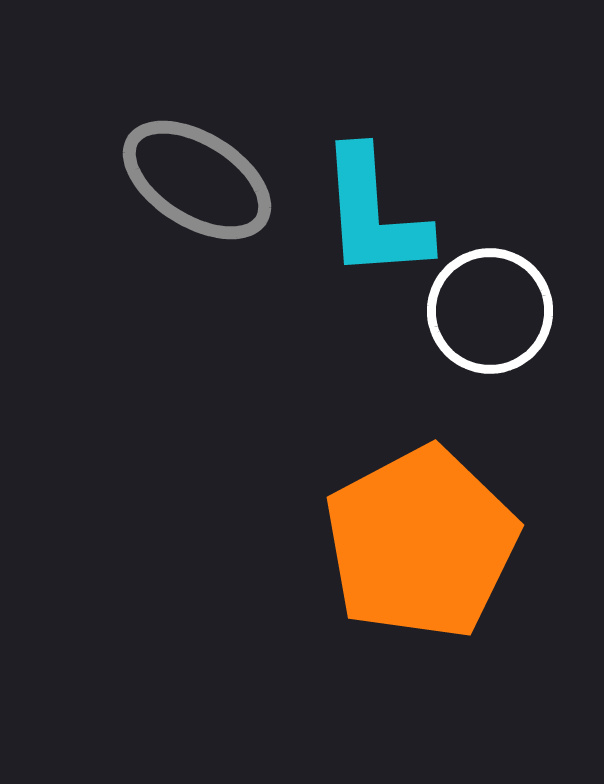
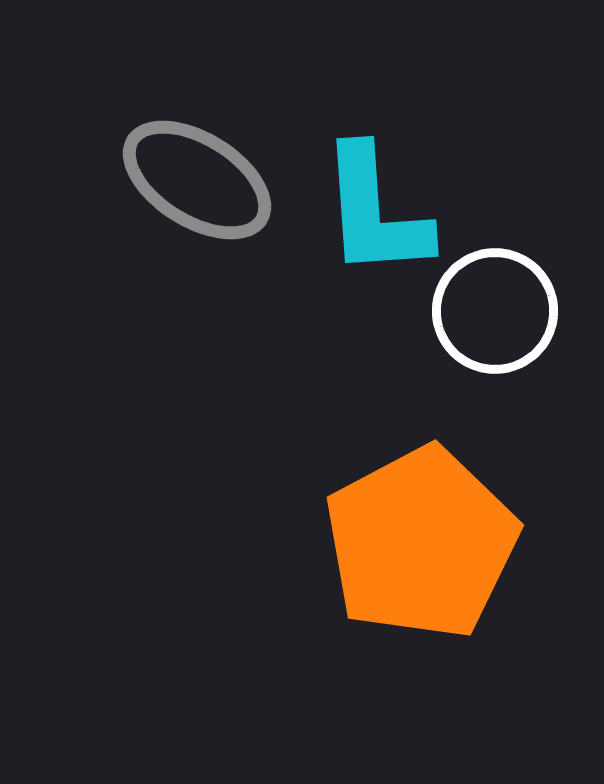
cyan L-shape: moved 1 px right, 2 px up
white circle: moved 5 px right
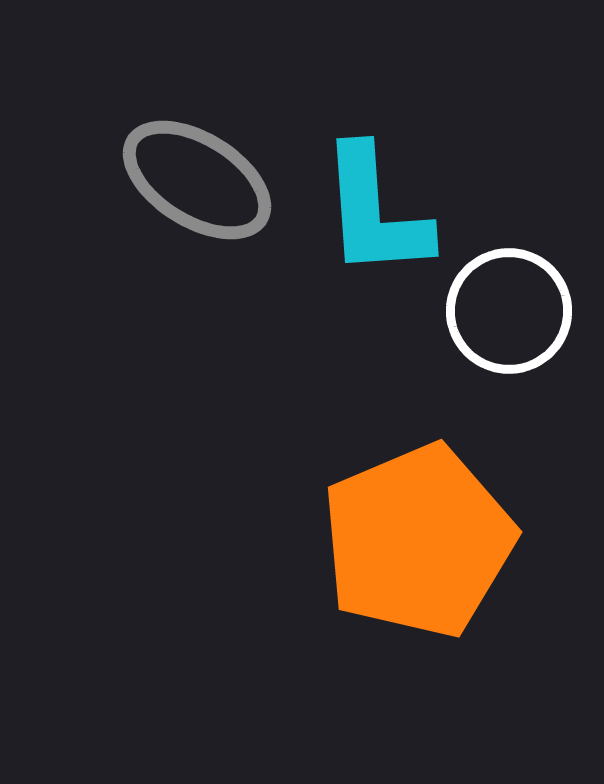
white circle: moved 14 px right
orange pentagon: moved 3 px left, 2 px up; rotated 5 degrees clockwise
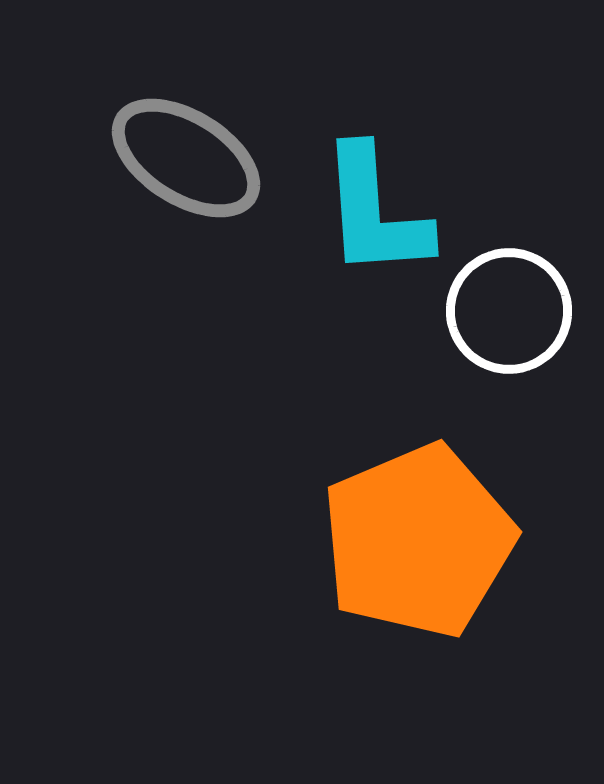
gray ellipse: moved 11 px left, 22 px up
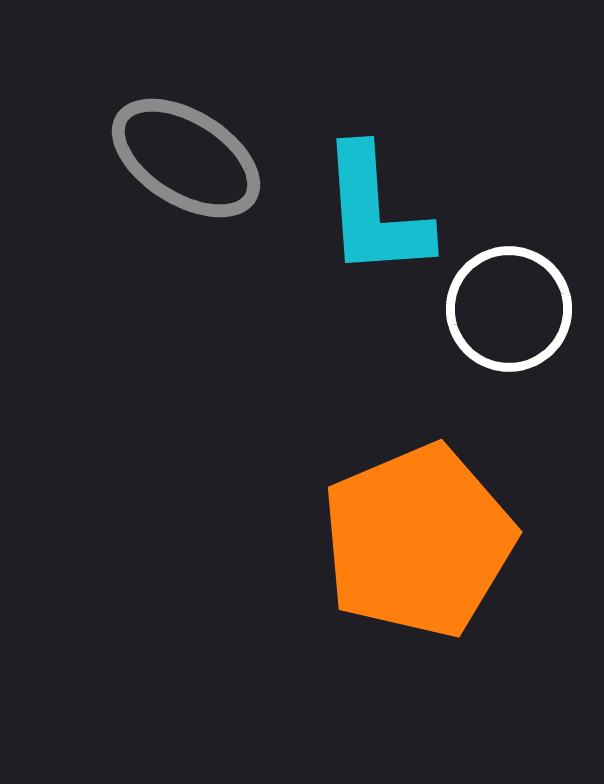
white circle: moved 2 px up
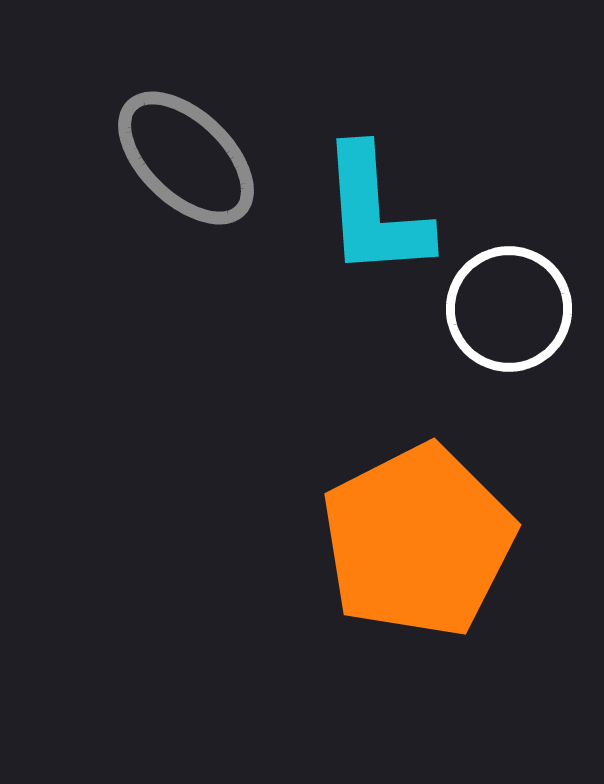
gray ellipse: rotated 12 degrees clockwise
orange pentagon: rotated 4 degrees counterclockwise
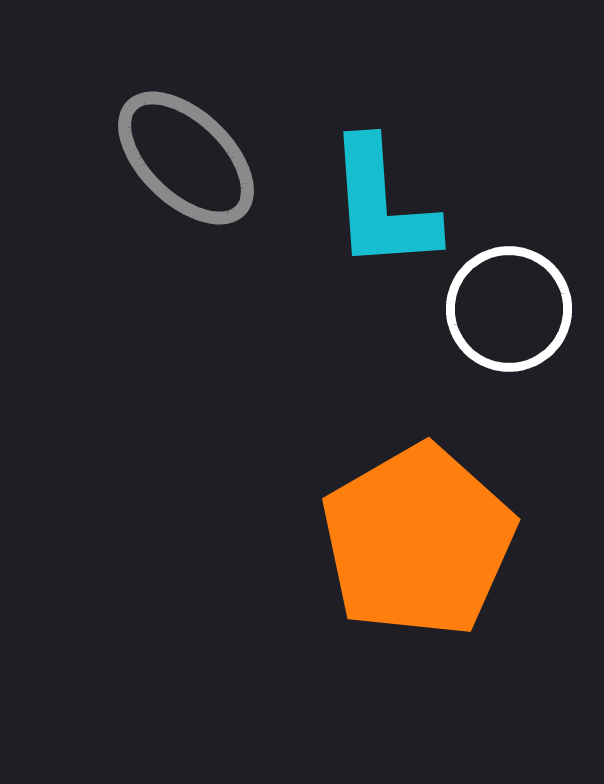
cyan L-shape: moved 7 px right, 7 px up
orange pentagon: rotated 3 degrees counterclockwise
